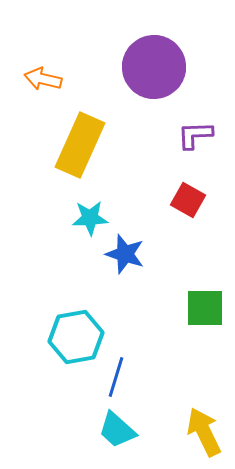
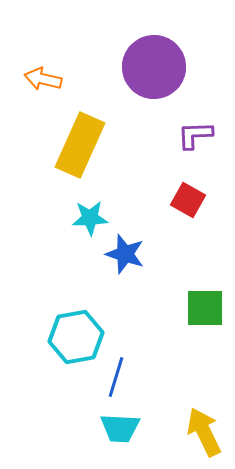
cyan trapezoid: moved 3 px right, 2 px up; rotated 39 degrees counterclockwise
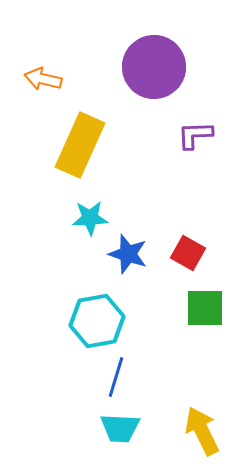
red square: moved 53 px down
blue star: moved 3 px right
cyan hexagon: moved 21 px right, 16 px up
yellow arrow: moved 2 px left, 1 px up
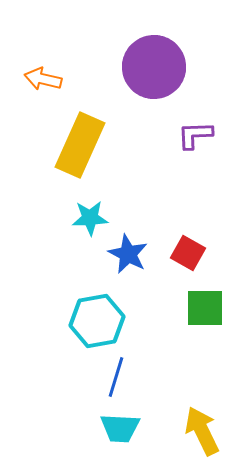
blue star: rotated 9 degrees clockwise
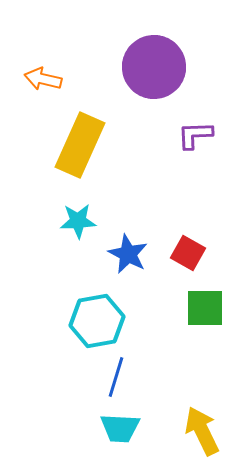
cyan star: moved 12 px left, 3 px down
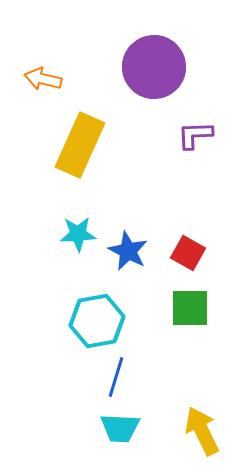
cyan star: moved 13 px down
blue star: moved 3 px up
green square: moved 15 px left
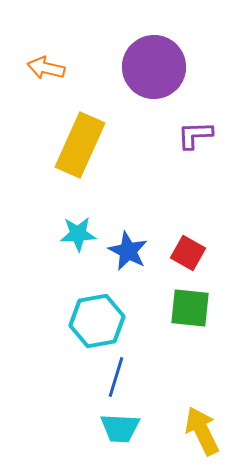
orange arrow: moved 3 px right, 11 px up
green square: rotated 6 degrees clockwise
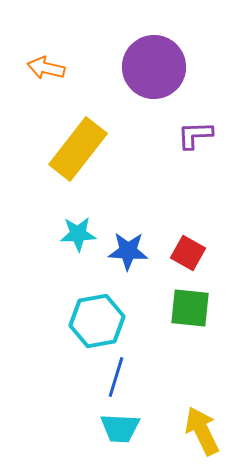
yellow rectangle: moved 2 px left, 4 px down; rotated 14 degrees clockwise
blue star: rotated 24 degrees counterclockwise
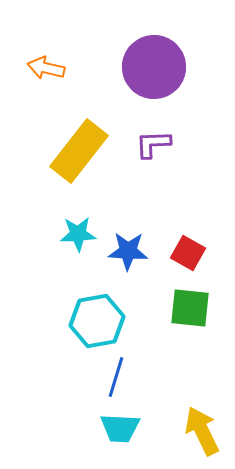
purple L-shape: moved 42 px left, 9 px down
yellow rectangle: moved 1 px right, 2 px down
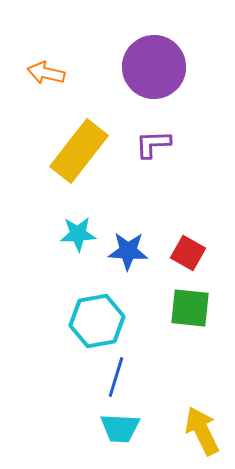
orange arrow: moved 5 px down
